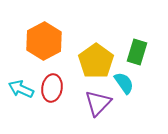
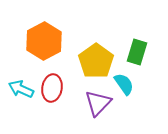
cyan semicircle: moved 1 px down
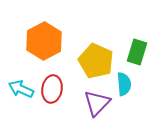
yellow pentagon: rotated 12 degrees counterclockwise
cyan semicircle: rotated 30 degrees clockwise
red ellipse: moved 1 px down
purple triangle: moved 1 px left
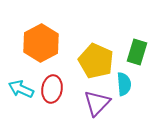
orange hexagon: moved 3 px left, 2 px down
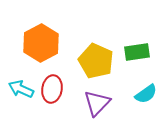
green rectangle: rotated 65 degrees clockwise
cyan semicircle: moved 22 px right, 10 px down; rotated 60 degrees clockwise
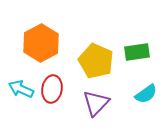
purple triangle: moved 1 px left
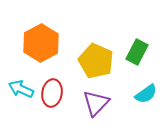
green rectangle: rotated 55 degrees counterclockwise
red ellipse: moved 4 px down
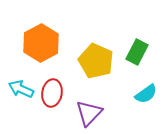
purple triangle: moved 7 px left, 10 px down
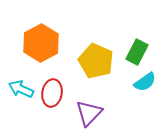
cyan semicircle: moved 1 px left, 12 px up
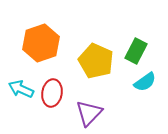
orange hexagon: rotated 9 degrees clockwise
green rectangle: moved 1 px left, 1 px up
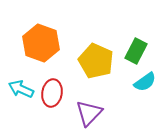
orange hexagon: rotated 21 degrees counterclockwise
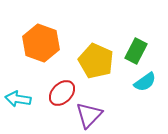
cyan arrow: moved 3 px left, 10 px down; rotated 15 degrees counterclockwise
red ellipse: moved 10 px right; rotated 36 degrees clockwise
purple triangle: moved 2 px down
